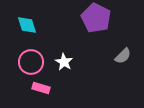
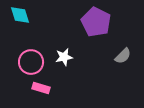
purple pentagon: moved 4 px down
cyan diamond: moved 7 px left, 10 px up
white star: moved 5 px up; rotated 30 degrees clockwise
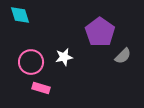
purple pentagon: moved 4 px right, 10 px down; rotated 8 degrees clockwise
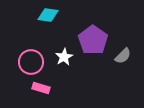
cyan diamond: moved 28 px right; rotated 65 degrees counterclockwise
purple pentagon: moved 7 px left, 8 px down
white star: rotated 18 degrees counterclockwise
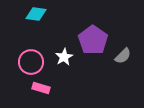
cyan diamond: moved 12 px left, 1 px up
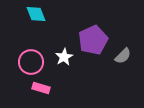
cyan diamond: rotated 60 degrees clockwise
purple pentagon: rotated 12 degrees clockwise
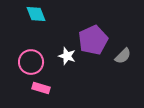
white star: moved 3 px right, 1 px up; rotated 24 degrees counterclockwise
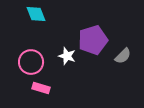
purple pentagon: rotated 8 degrees clockwise
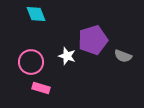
gray semicircle: rotated 66 degrees clockwise
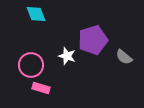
gray semicircle: moved 1 px right, 1 px down; rotated 18 degrees clockwise
pink circle: moved 3 px down
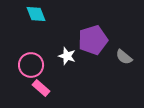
pink rectangle: rotated 24 degrees clockwise
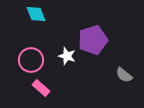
gray semicircle: moved 18 px down
pink circle: moved 5 px up
